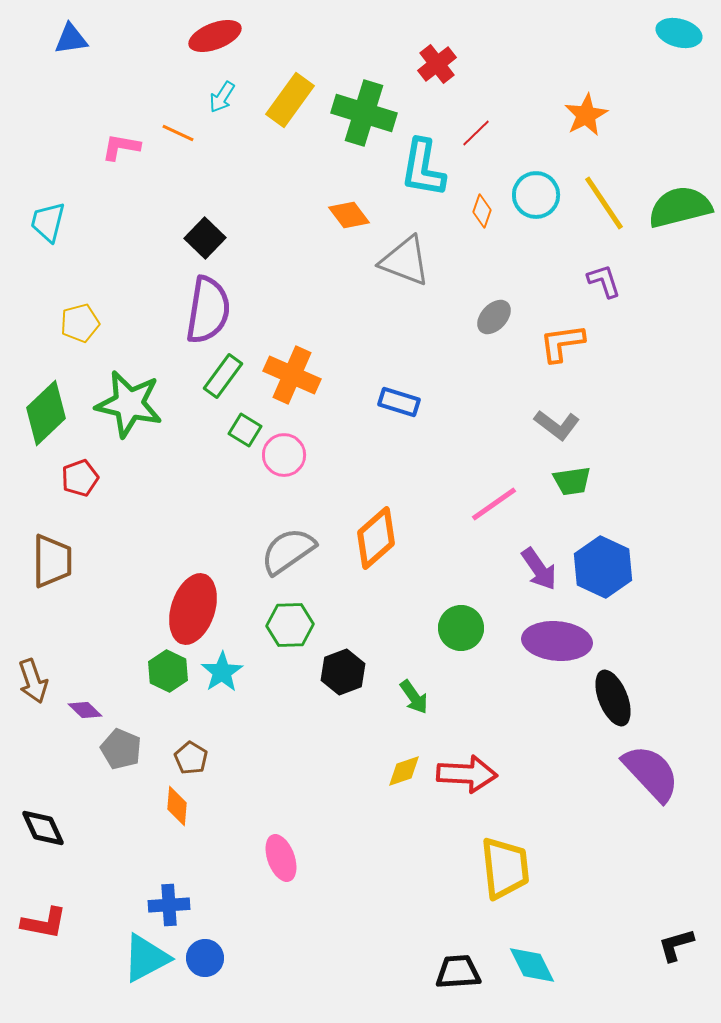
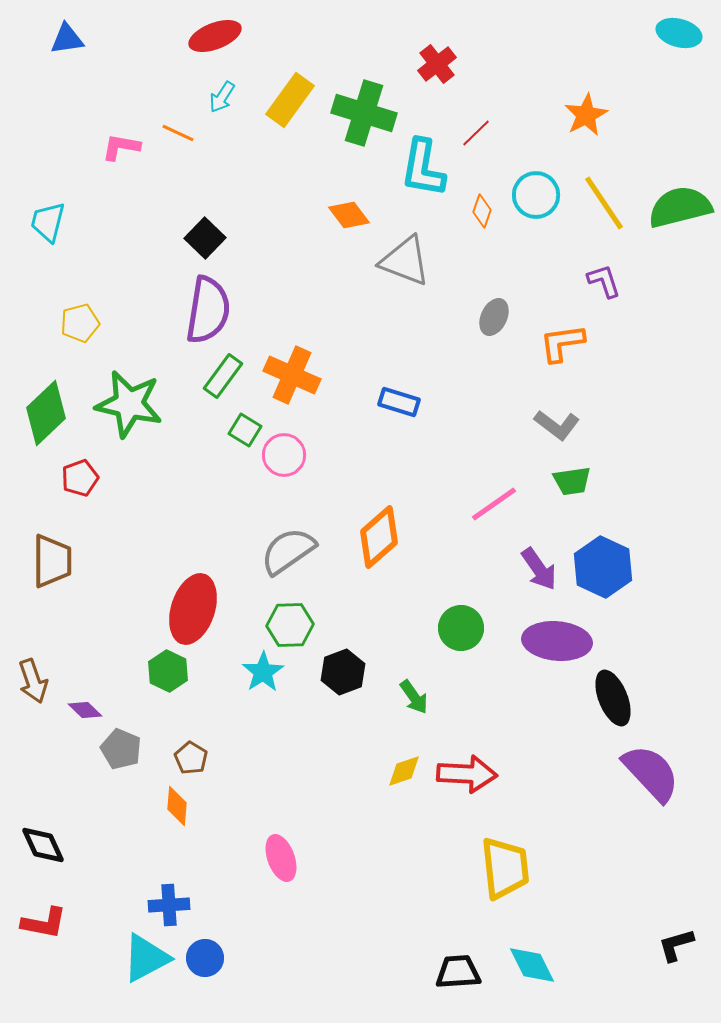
blue triangle at (71, 39): moved 4 px left
gray ellipse at (494, 317): rotated 18 degrees counterclockwise
orange diamond at (376, 538): moved 3 px right, 1 px up
cyan star at (222, 672): moved 41 px right
black diamond at (43, 828): moved 17 px down
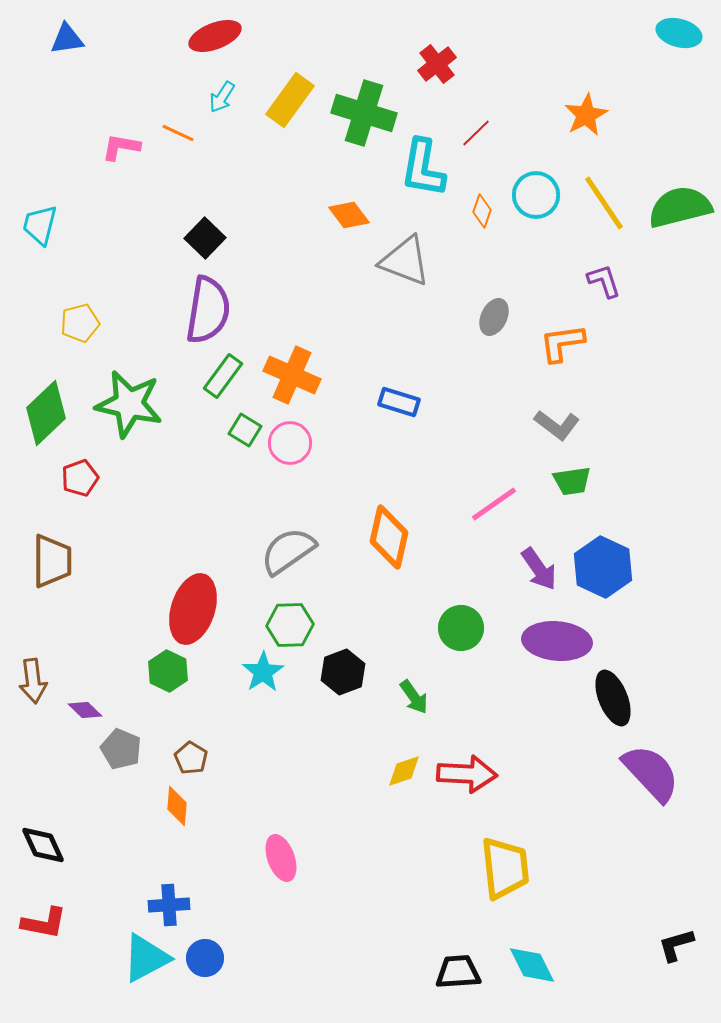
cyan trapezoid at (48, 222): moved 8 px left, 3 px down
pink circle at (284, 455): moved 6 px right, 12 px up
orange diamond at (379, 537): moved 10 px right; rotated 36 degrees counterclockwise
brown arrow at (33, 681): rotated 12 degrees clockwise
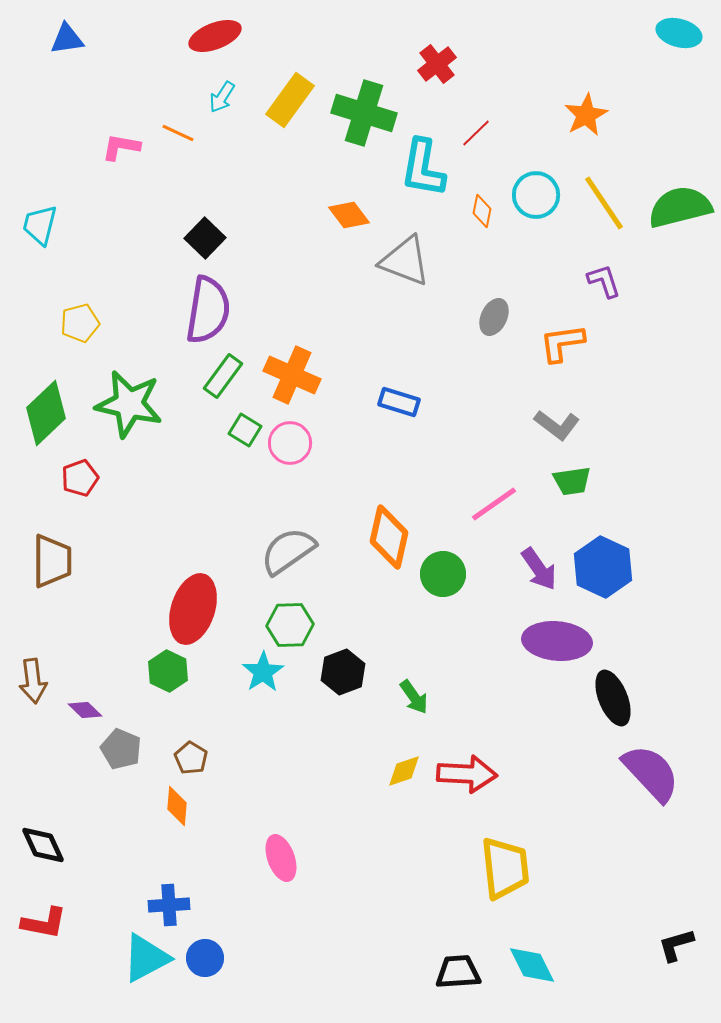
orange diamond at (482, 211): rotated 8 degrees counterclockwise
green circle at (461, 628): moved 18 px left, 54 px up
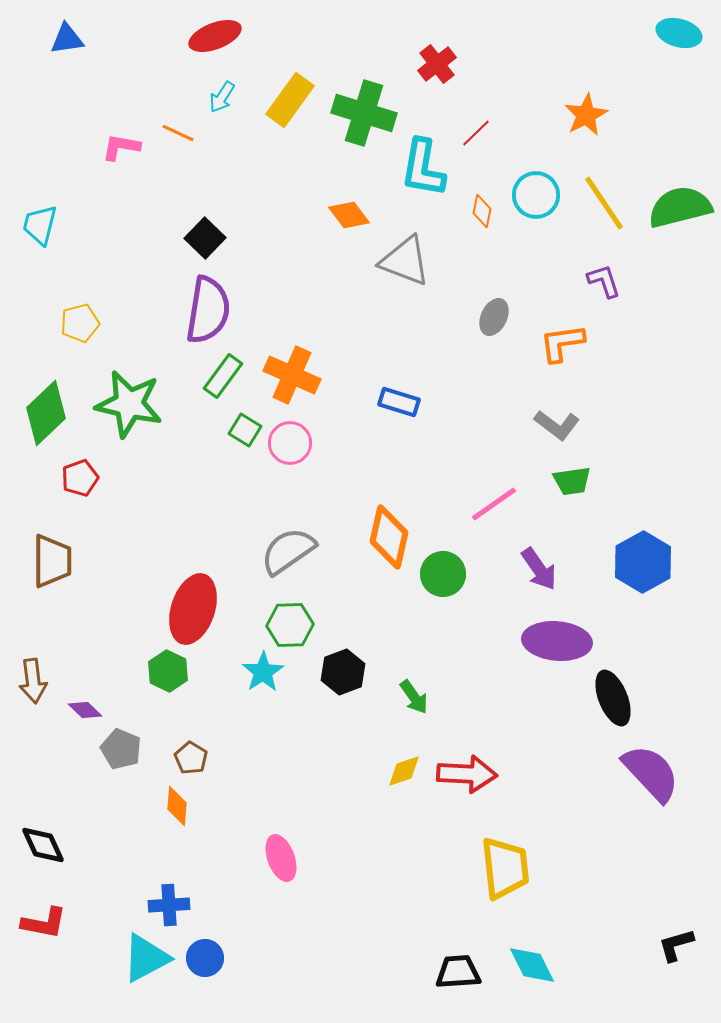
blue hexagon at (603, 567): moved 40 px right, 5 px up; rotated 6 degrees clockwise
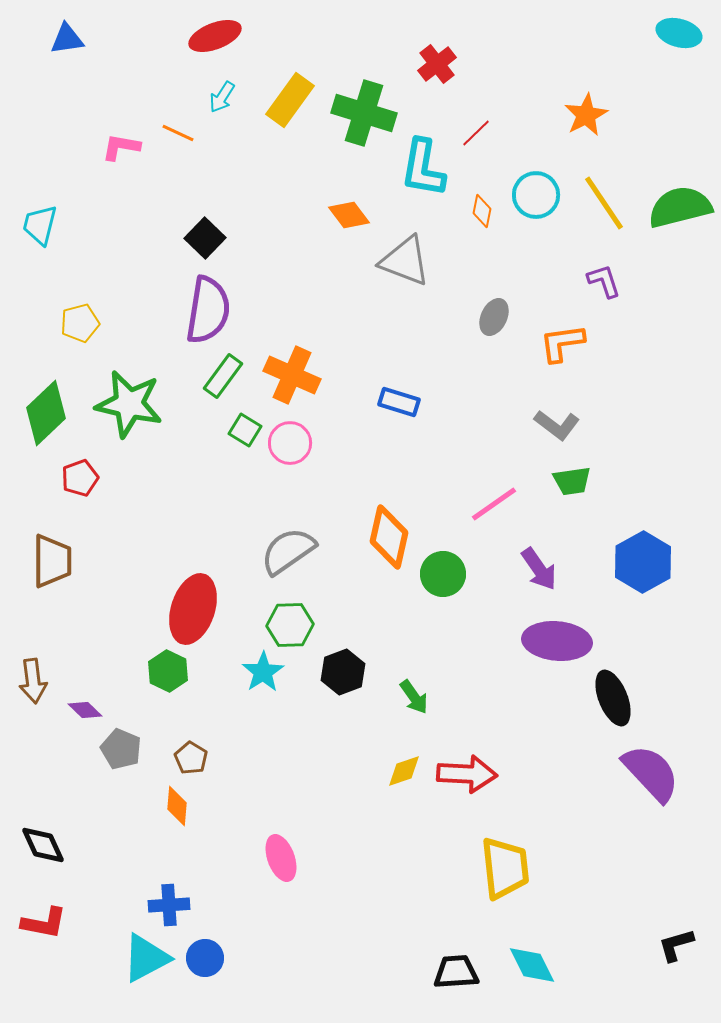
black trapezoid at (458, 972): moved 2 px left
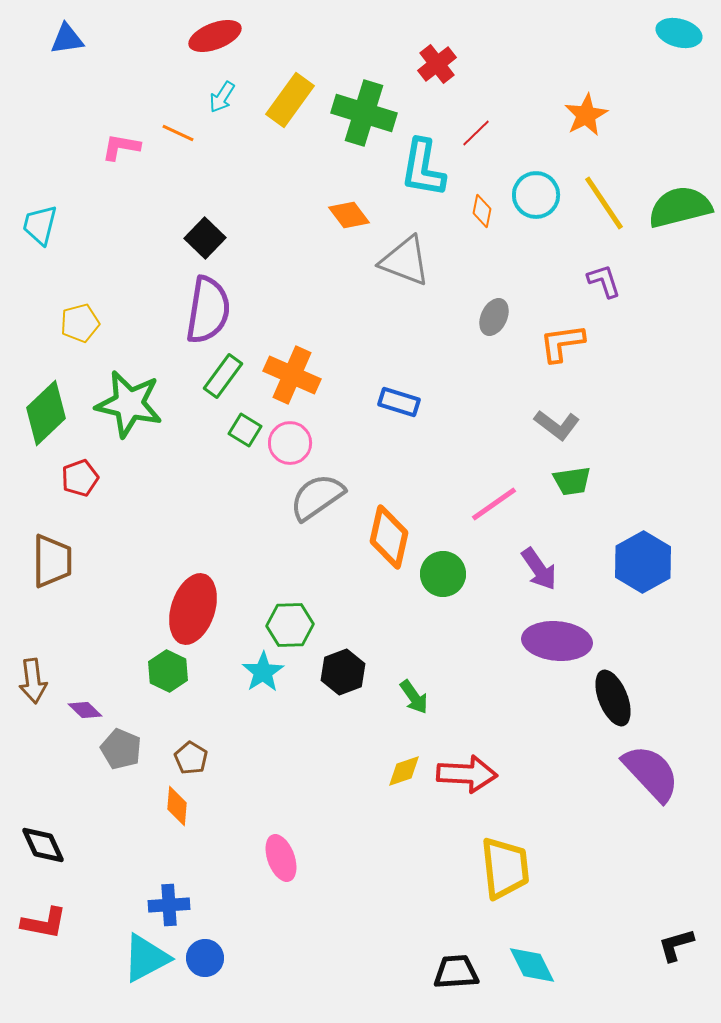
gray semicircle at (288, 551): moved 29 px right, 54 px up
